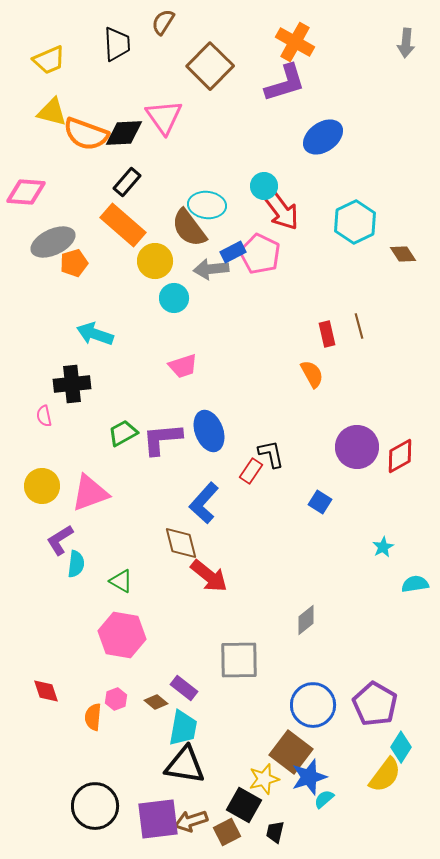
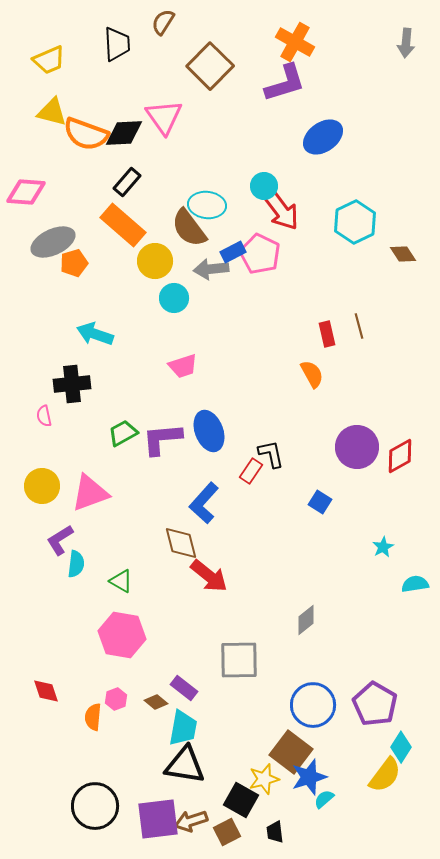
black square at (244, 805): moved 3 px left, 5 px up
black trapezoid at (275, 832): rotated 20 degrees counterclockwise
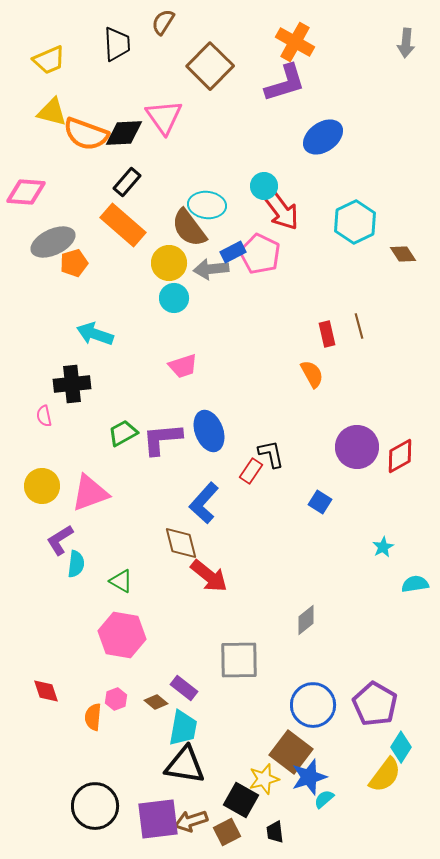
yellow circle at (155, 261): moved 14 px right, 2 px down
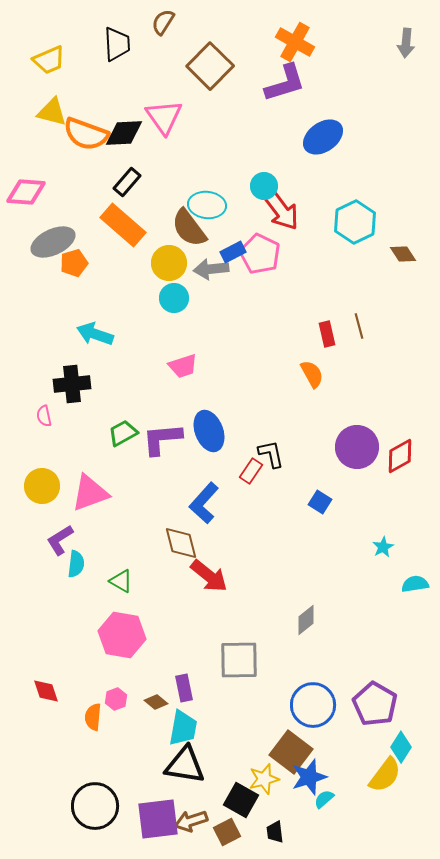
purple rectangle at (184, 688): rotated 40 degrees clockwise
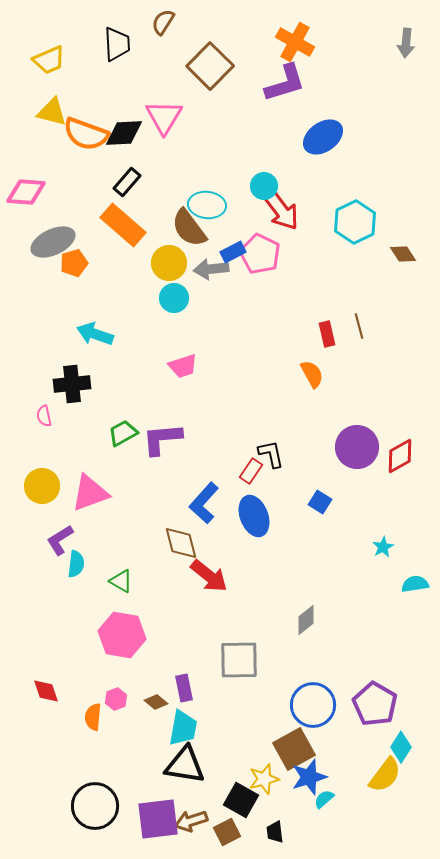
pink triangle at (164, 117): rotated 6 degrees clockwise
blue ellipse at (209, 431): moved 45 px right, 85 px down
brown square at (291, 752): moved 3 px right, 3 px up; rotated 24 degrees clockwise
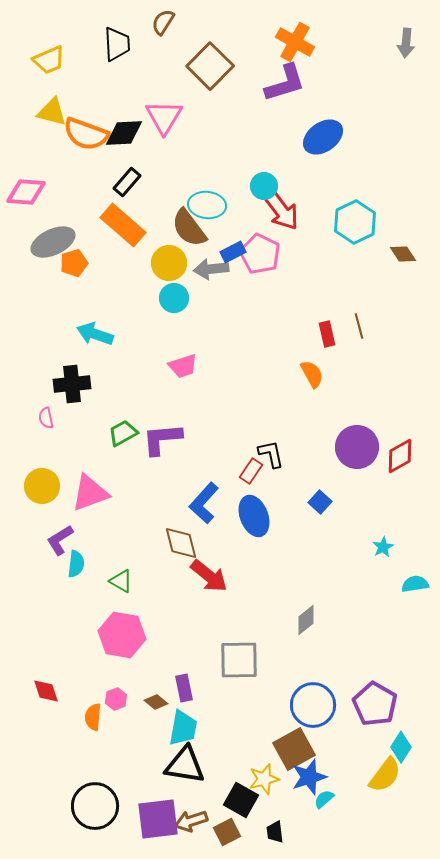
pink semicircle at (44, 416): moved 2 px right, 2 px down
blue square at (320, 502): rotated 10 degrees clockwise
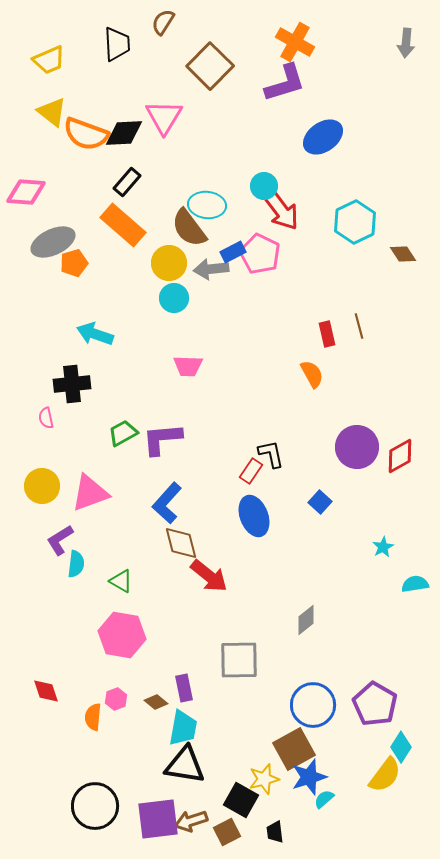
yellow triangle at (52, 112): rotated 24 degrees clockwise
pink trapezoid at (183, 366): moved 5 px right; rotated 20 degrees clockwise
blue L-shape at (204, 503): moved 37 px left
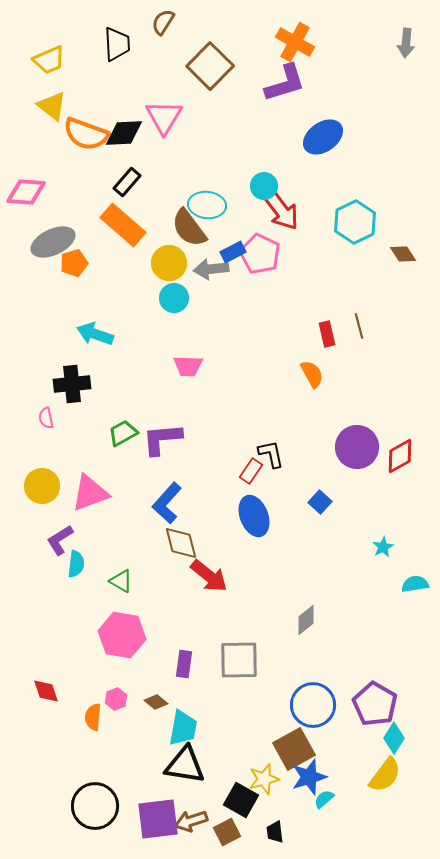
yellow triangle at (52, 112): moved 6 px up
purple rectangle at (184, 688): moved 24 px up; rotated 20 degrees clockwise
cyan diamond at (401, 747): moved 7 px left, 9 px up
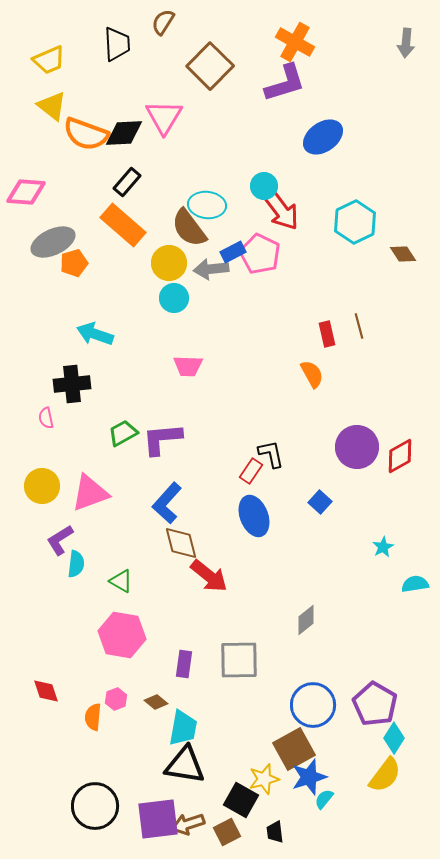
cyan semicircle at (324, 799): rotated 10 degrees counterclockwise
brown arrow at (191, 821): moved 3 px left, 3 px down
